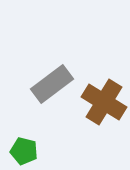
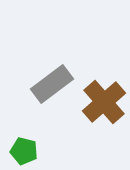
brown cross: rotated 18 degrees clockwise
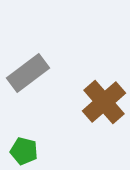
gray rectangle: moved 24 px left, 11 px up
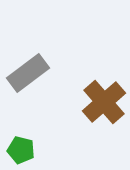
green pentagon: moved 3 px left, 1 px up
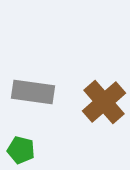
gray rectangle: moved 5 px right, 19 px down; rotated 45 degrees clockwise
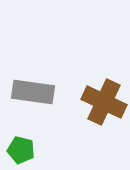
brown cross: rotated 24 degrees counterclockwise
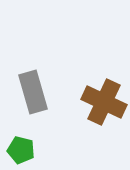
gray rectangle: rotated 66 degrees clockwise
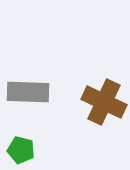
gray rectangle: moved 5 px left; rotated 72 degrees counterclockwise
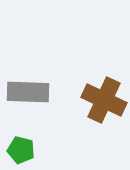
brown cross: moved 2 px up
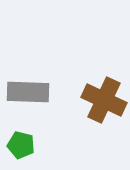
green pentagon: moved 5 px up
